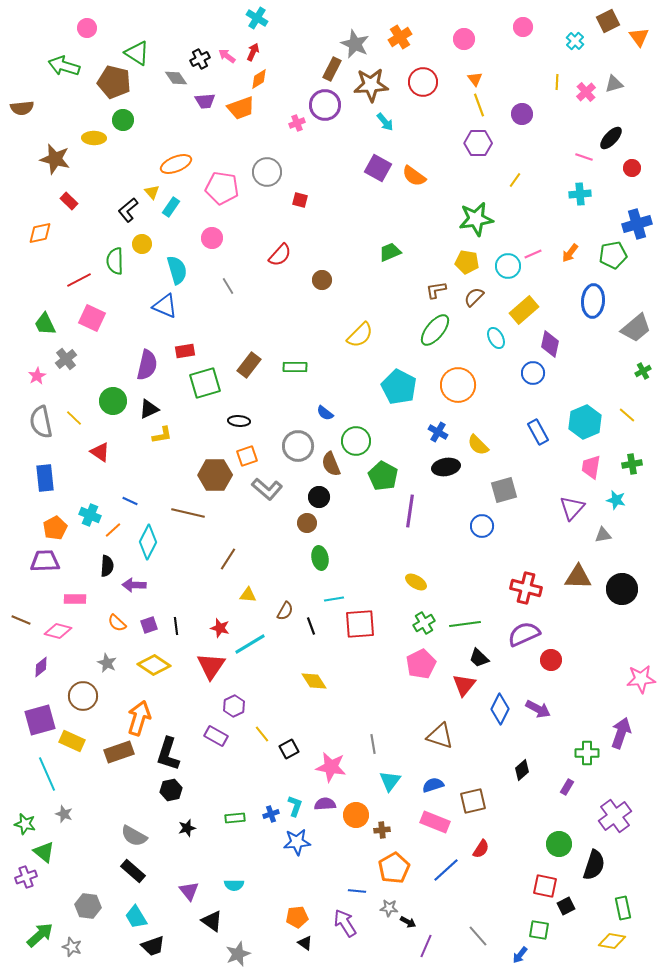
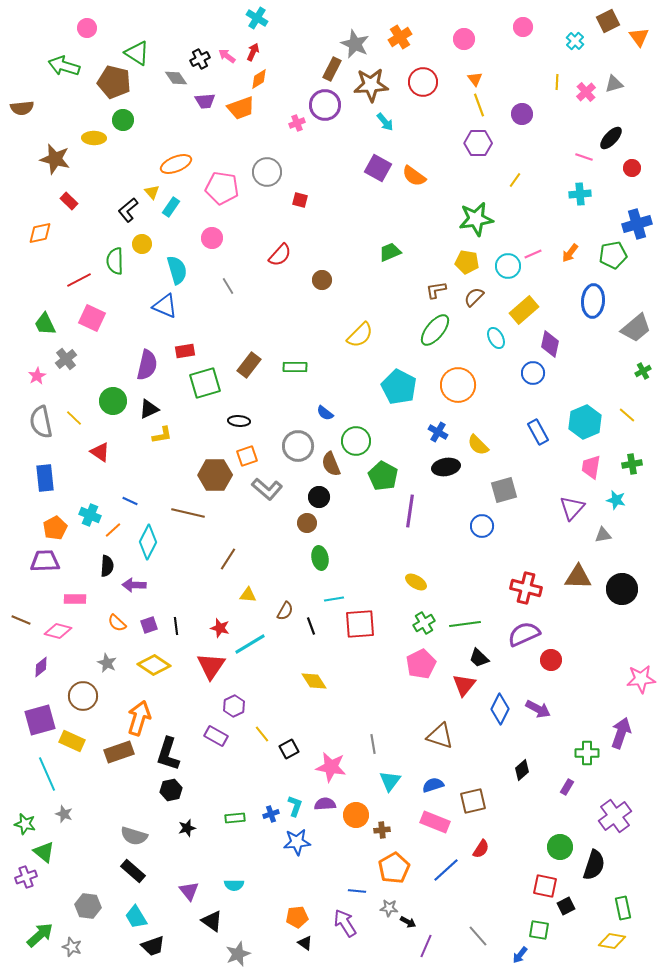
gray semicircle at (134, 836): rotated 12 degrees counterclockwise
green circle at (559, 844): moved 1 px right, 3 px down
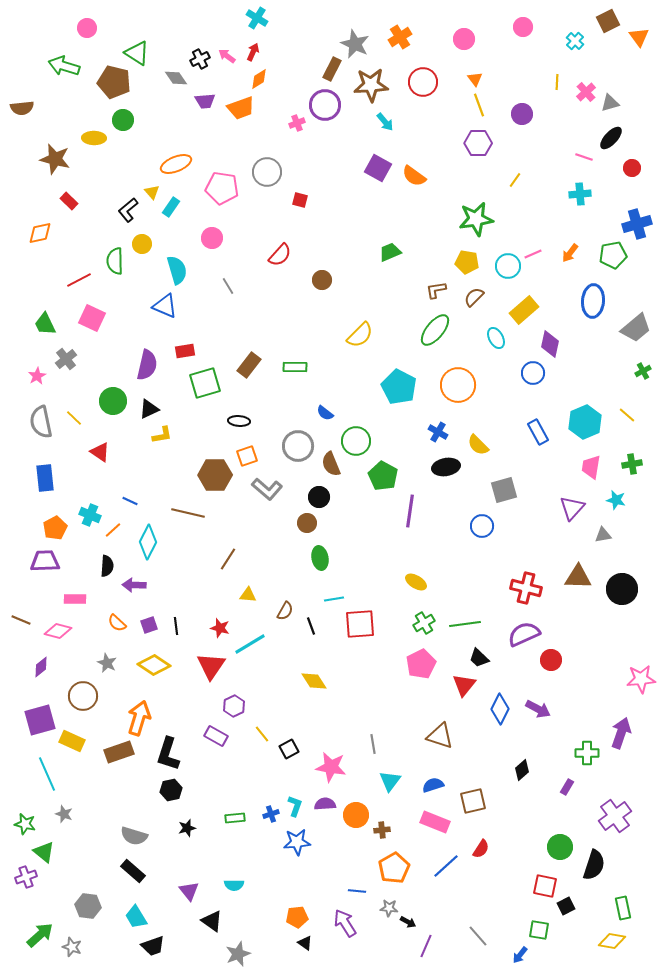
gray triangle at (614, 84): moved 4 px left, 19 px down
blue line at (446, 870): moved 4 px up
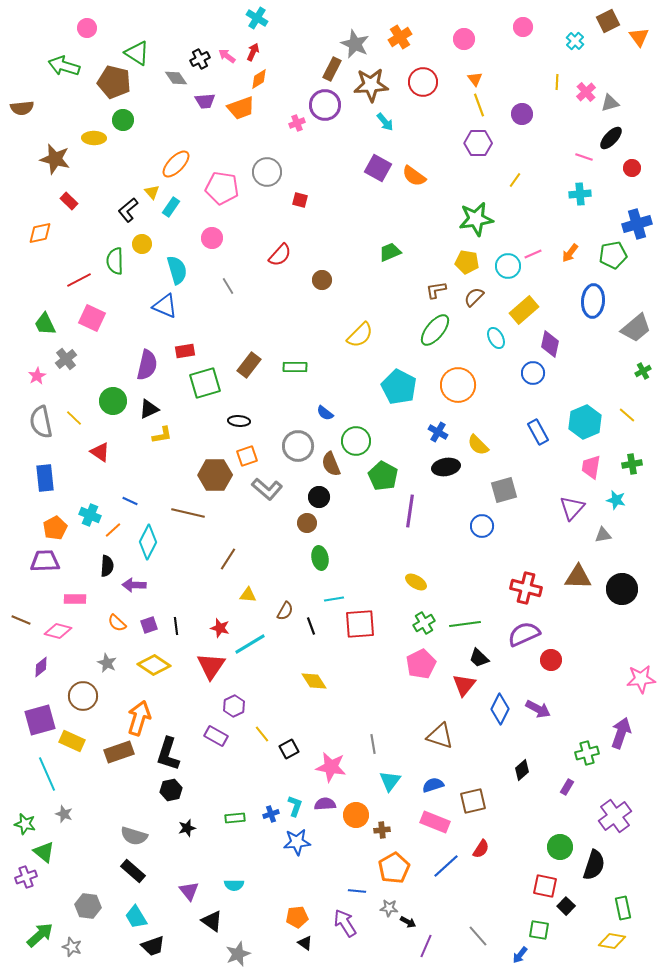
orange ellipse at (176, 164): rotated 24 degrees counterclockwise
green cross at (587, 753): rotated 15 degrees counterclockwise
black square at (566, 906): rotated 18 degrees counterclockwise
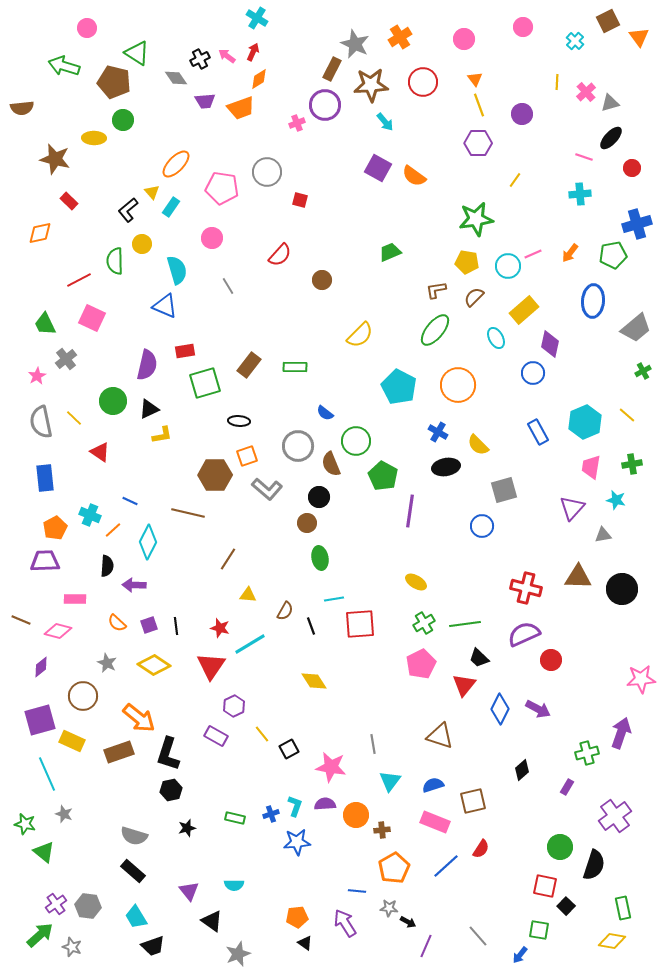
orange arrow at (139, 718): rotated 112 degrees clockwise
green rectangle at (235, 818): rotated 18 degrees clockwise
purple cross at (26, 877): moved 30 px right, 27 px down; rotated 15 degrees counterclockwise
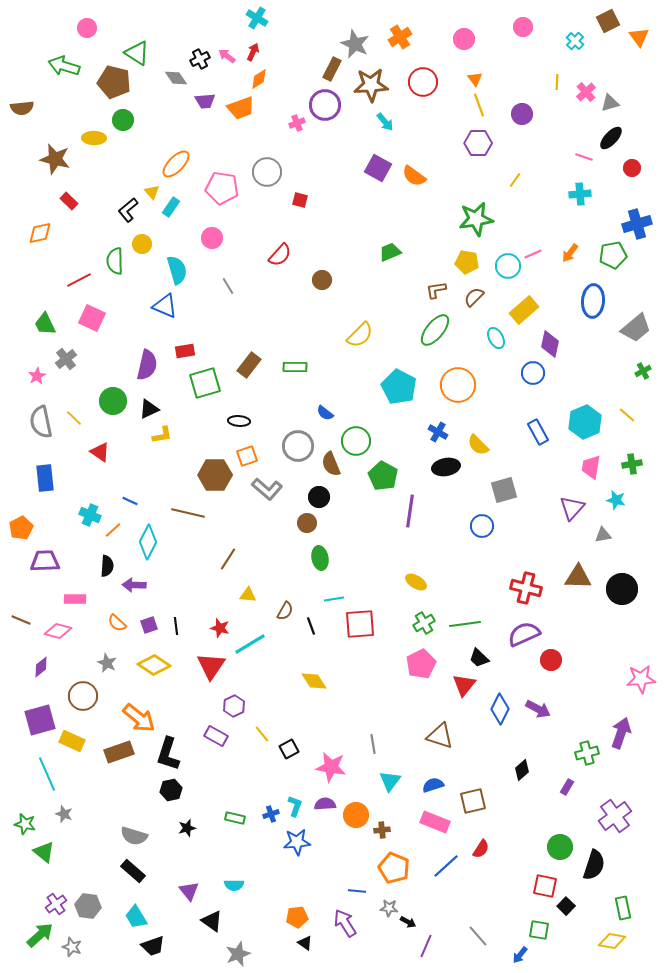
orange pentagon at (55, 528): moved 34 px left
orange pentagon at (394, 868): rotated 20 degrees counterclockwise
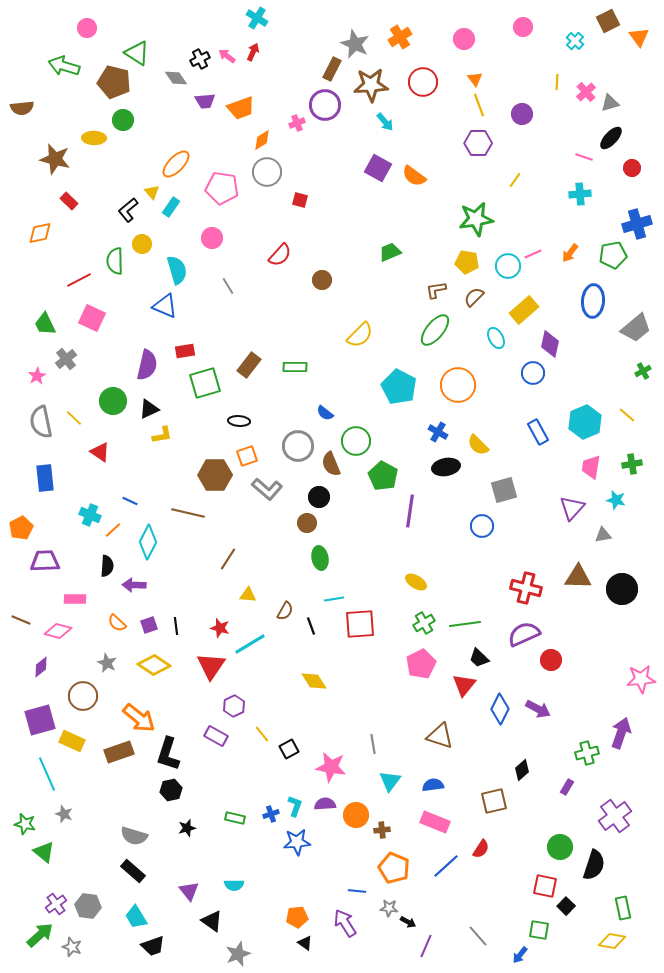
orange diamond at (259, 79): moved 3 px right, 61 px down
blue semicircle at (433, 785): rotated 10 degrees clockwise
brown square at (473, 801): moved 21 px right
